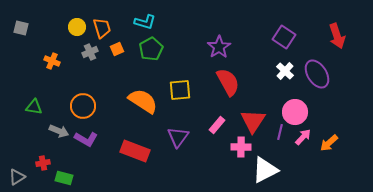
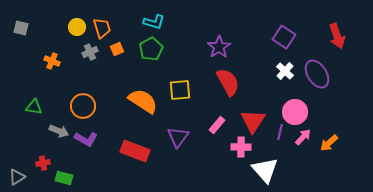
cyan L-shape: moved 9 px right
white triangle: rotated 44 degrees counterclockwise
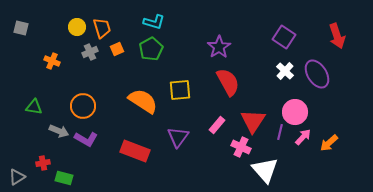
pink cross: rotated 24 degrees clockwise
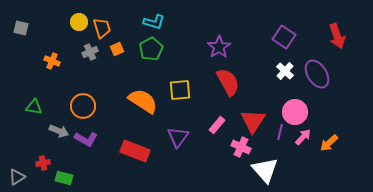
yellow circle: moved 2 px right, 5 px up
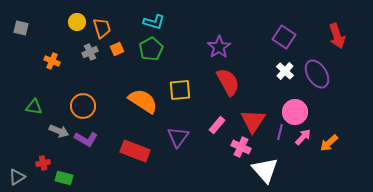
yellow circle: moved 2 px left
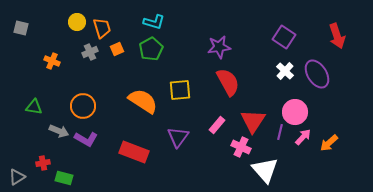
purple star: rotated 25 degrees clockwise
red rectangle: moved 1 px left, 1 px down
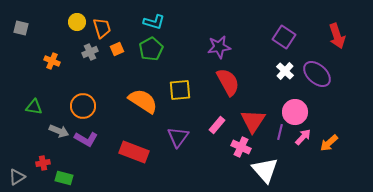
purple ellipse: rotated 16 degrees counterclockwise
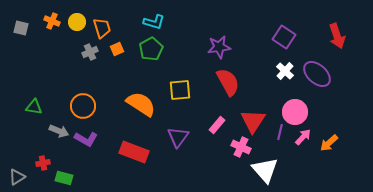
orange cross: moved 40 px up
orange semicircle: moved 2 px left, 3 px down
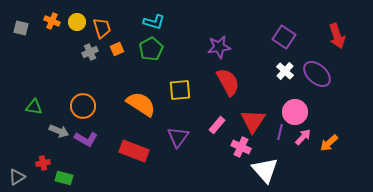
red rectangle: moved 1 px up
